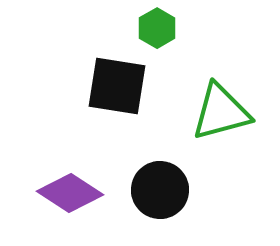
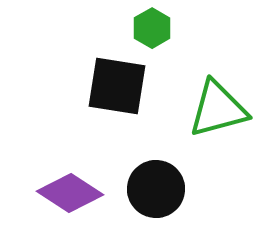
green hexagon: moved 5 px left
green triangle: moved 3 px left, 3 px up
black circle: moved 4 px left, 1 px up
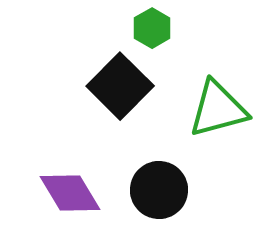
black square: moved 3 px right; rotated 36 degrees clockwise
black circle: moved 3 px right, 1 px down
purple diamond: rotated 26 degrees clockwise
